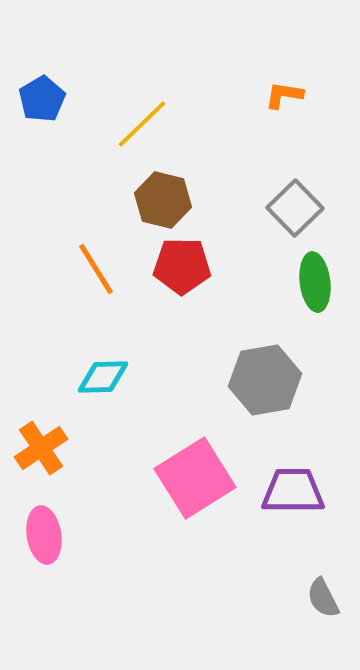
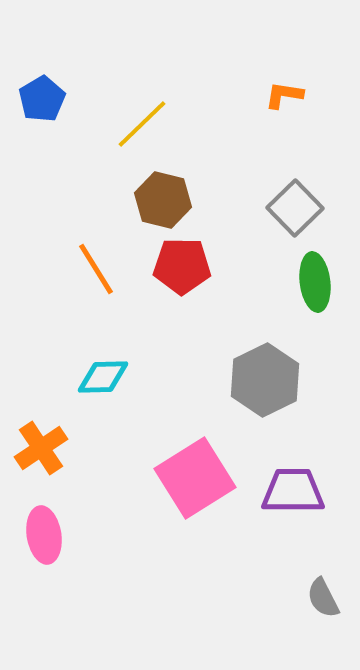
gray hexagon: rotated 16 degrees counterclockwise
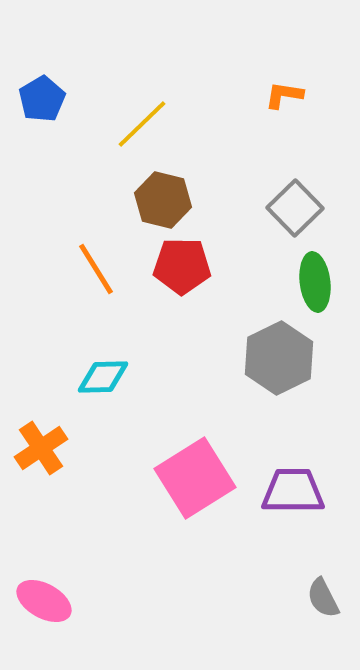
gray hexagon: moved 14 px right, 22 px up
pink ellipse: moved 66 px down; rotated 52 degrees counterclockwise
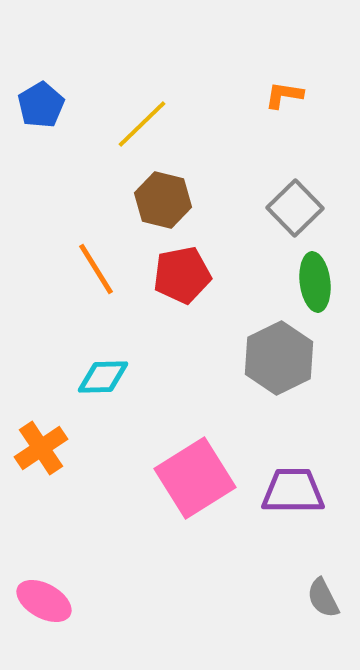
blue pentagon: moved 1 px left, 6 px down
red pentagon: moved 9 px down; rotated 12 degrees counterclockwise
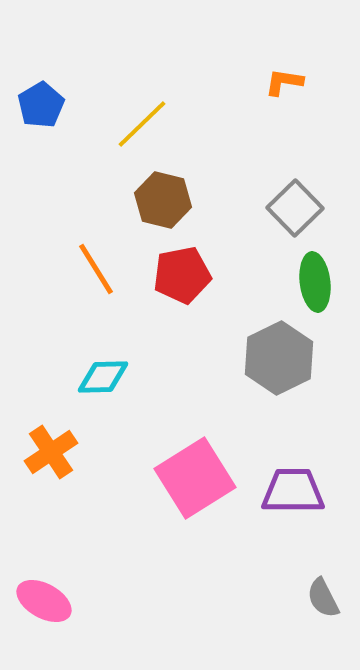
orange L-shape: moved 13 px up
orange cross: moved 10 px right, 4 px down
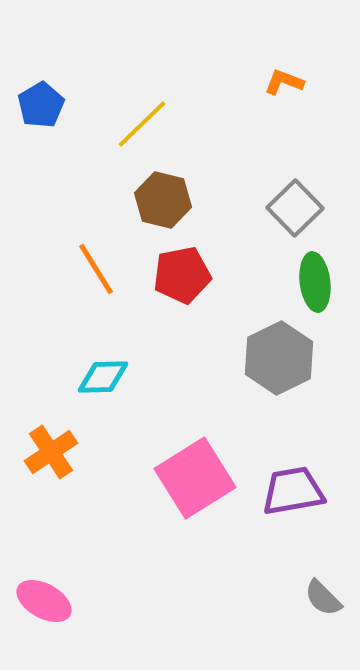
orange L-shape: rotated 12 degrees clockwise
purple trapezoid: rotated 10 degrees counterclockwise
gray semicircle: rotated 18 degrees counterclockwise
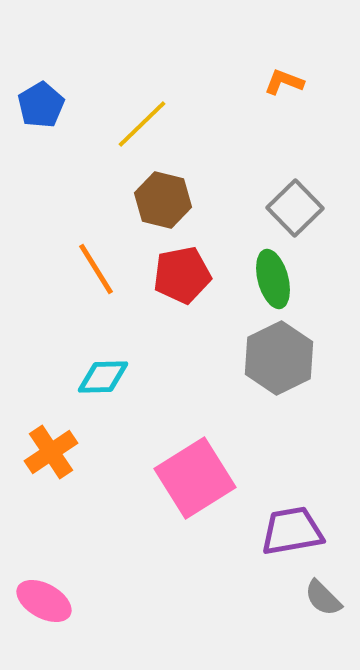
green ellipse: moved 42 px left, 3 px up; rotated 8 degrees counterclockwise
purple trapezoid: moved 1 px left, 40 px down
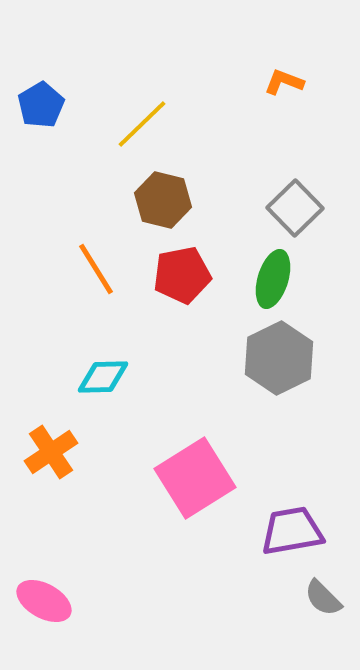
green ellipse: rotated 32 degrees clockwise
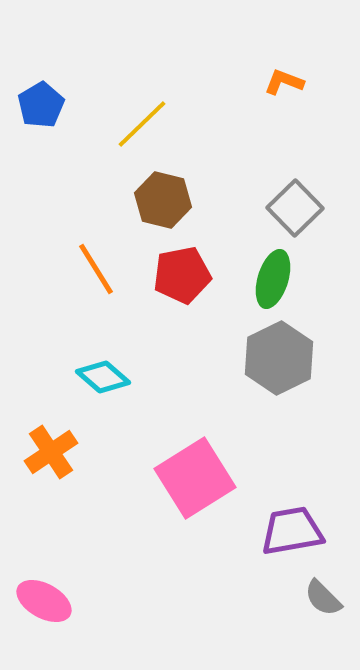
cyan diamond: rotated 42 degrees clockwise
